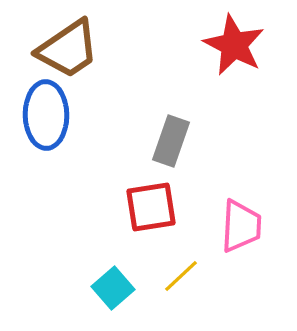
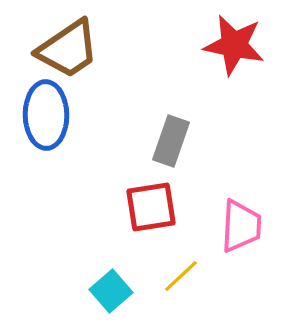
red star: rotated 16 degrees counterclockwise
cyan square: moved 2 px left, 3 px down
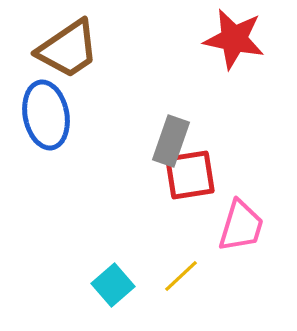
red star: moved 6 px up
blue ellipse: rotated 10 degrees counterclockwise
red square: moved 39 px right, 32 px up
pink trapezoid: rotated 14 degrees clockwise
cyan square: moved 2 px right, 6 px up
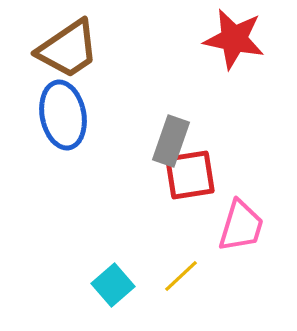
blue ellipse: moved 17 px right
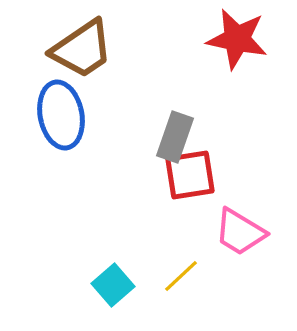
red star: moved 3 px right
brown trapezoid: moved 14 px right
blue ellipse: moved 2 px left
gray rectangle: moved 4 px right, 4 px up
pink trapezoid: moved 1 px left, 6 px down; rotated 104 degrees clockwise
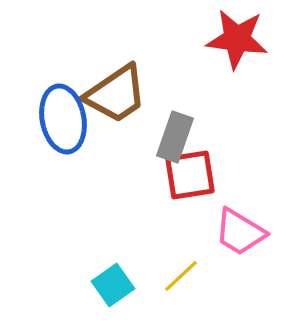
red star: rotated 4 degrees counterclockwise
brown trapezoid: moved 34 px right, 45 px down
blue ellipse: moved 2 px right, 4 px down
cyan square: rotated 6 degrees clockwise
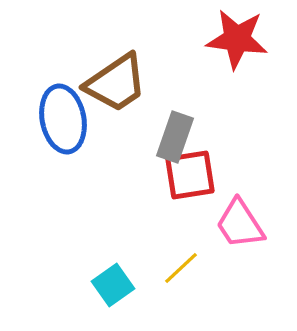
brown trapezoid: moved 11 px up
pink trapezoid: moved 8 px up; rotated 26 degrees clockwise
yellow line: moved 8 px up
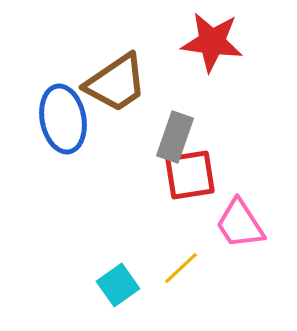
red star: moved 25 px left, 3 px down
cyan square: moved 5 px right
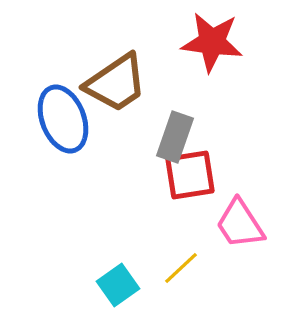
blue ellipse: rotated 10 degrees counterclockwise
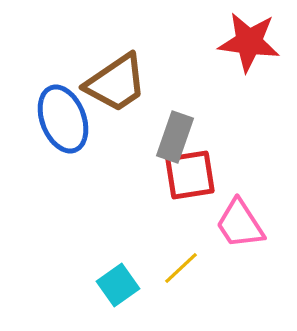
red star: moved 37 px right
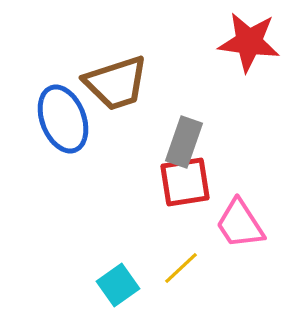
brown trapezoid: rotated 16 degrees clockwise
gray rectangle: moved 9 px right, 5 px down
red square: moved 5 px left, 7 px down
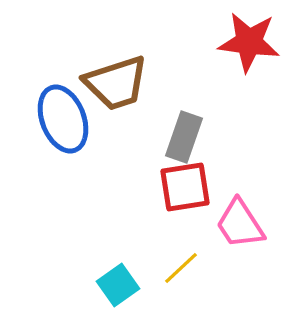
gray rectangle: moved 5 px up
red square: moved 5 px down
